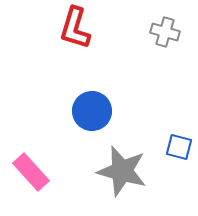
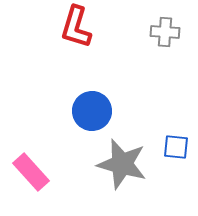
red L-shape: moved 1 px right, 1 px up
gray cross: rotated 12 degrees counterclockwise
blue square: moved 3 px left; rotated 8 degrees counterclockwise
gray star: moved 7 px up
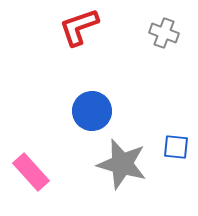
red L-shape: moved 3 px right; rotated 54 degrees clockwise
gray cross: moved 1 px left, 1 px down; rotated 16 degrees clockwise
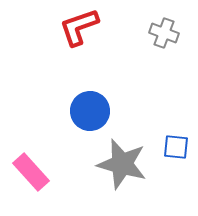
blue circle: moved 2 px left
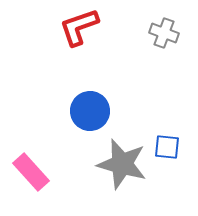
blue square: moved 9 px left
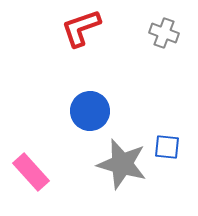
red L-shape: moved 2 px right, 1 px down
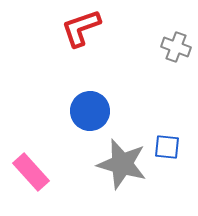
gray cross: moved 12 px right, 14 px down
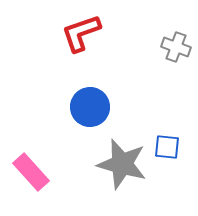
red L-shape: moved 5 px down
blue circle: moved 4 px up
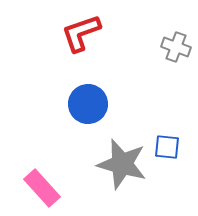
blue circle: moved 2 px left, 3 px up
pink rectangle: moved 11 px right, 16 px down
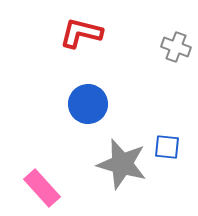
red L-shape: rotated 33 degrees clockwise
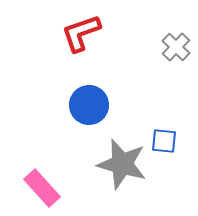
red L-shape: rotated 33 degrees counterclockwise
gray cross: rotated 24 degrees clockwise
blue circle: moved 1 px right, 1 px down
blue square: moved 3 px left, 6 px up
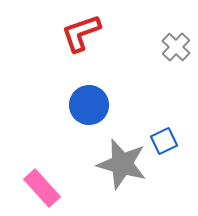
blue square: rotated 32 degrees counterclockwise
